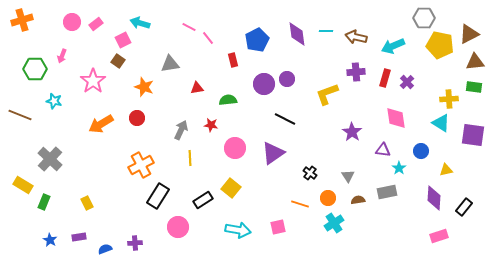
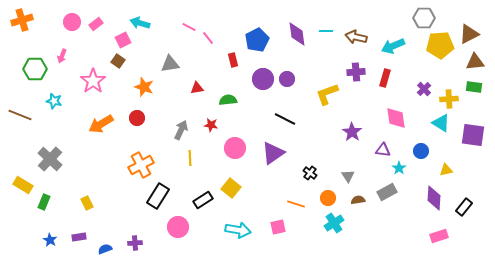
yellow pentagon at (440, 45): rotated 16 degrees counterclockwise
purple cross at (407, 82): moved 17 px right, 7 px down
purple circle at (264, 84): moved 1 px left, 5 px up
gray rectangle at (387, 192): rotated 18 degrees counterclockwise
orange line at (300, 204): moved 4 px left
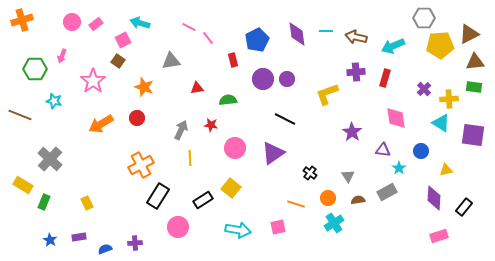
gray triangle at (170, 64): moved 1 px right, 3 px up
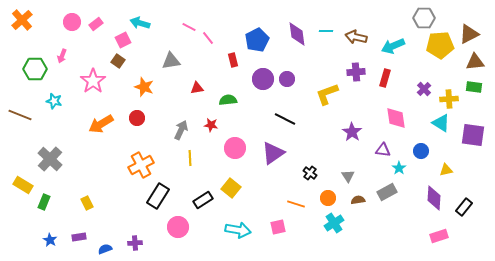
orange cross at (22, 20): rotated 25 degrees counterclockwise
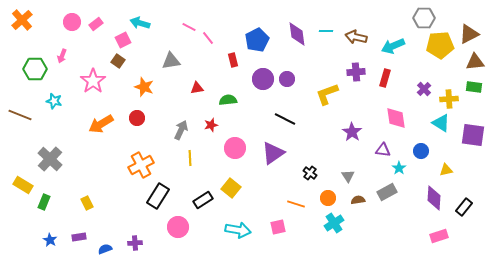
red star at (211, 125): rotated 24 degrees counterclockwise
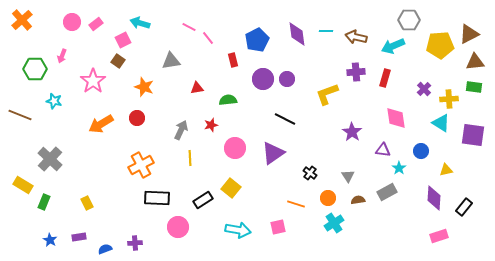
gray hexagon at (424, 18): moved 15 px left, 2 px down
black rectangle at (158, 196): moved 1 px left, 2 px down; rotated 60 degrees clockwise
